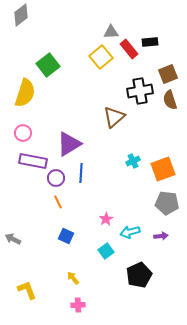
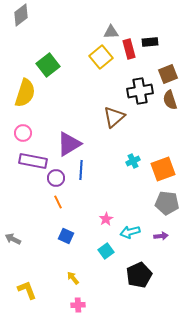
red rectangle: rotated 24 degrees clockwise
blue line: moved 3 px up
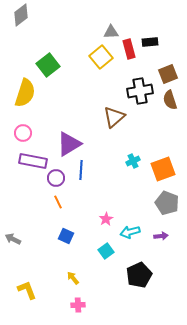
gray pentagon: rotated 15 degrees clockwise
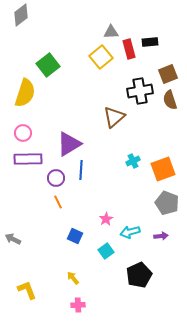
purple rectangle: moved 5 px left, 2 px up; rotated 12 degrees counterclockwise
blue square: moved 9 px right
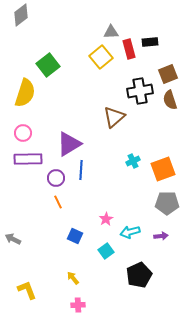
gray pentagon: rotated 20 degrees counterclockwise
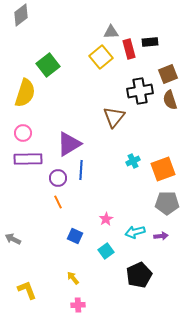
brown triangle: rotated 10 degrees counterclockwise
purple circle: moved 2 px right
cyan arrow: moved 5 px right
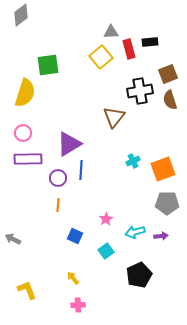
green square: rotated 30 degrees clockwise
orange line: moved 3 px down; rotated 32 degrees clockwise
